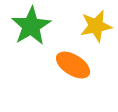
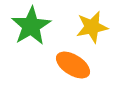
yellow star: moved 4 px left, 1 px down
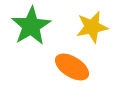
orange ellipse: moved 1 px left, 2 px down
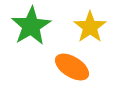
yellow star: moved 2 px left; rotated 24 degrees counterclockwise
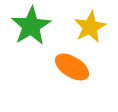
yellow star: rotated 8 degrees clockwise
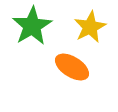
green star: moved 1 px right
